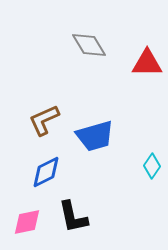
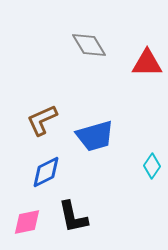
brown L-shape: moved 2 px left
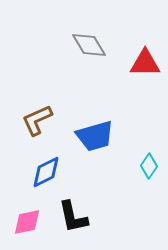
red triangle: moved 2 px left
brown L-shape: moved 5 px left
cyan diamond: moved 3 px left
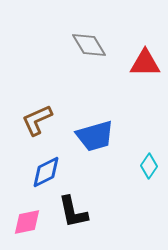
black L-shape: moved 5 px up
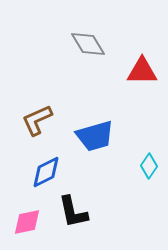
gray diamond: moved 1 px left, 1 px up
red triangle: moved 3 px left, 8 px down
